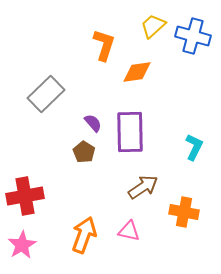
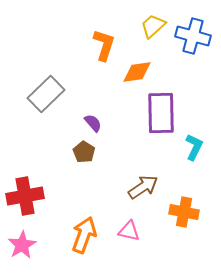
purple rectangle: moved 31 px right, 19 px up
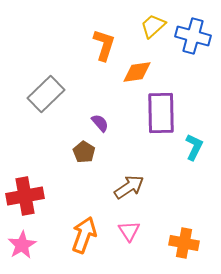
purple semicircle: moved 7 px right
brown arrow: moved 14 px left
orange cross: moved 31 px down
pink triangle: rotated 45 degrees clockwise
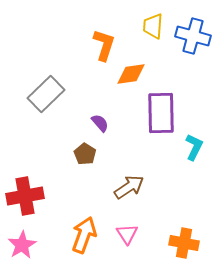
yellow trapezoid: rotated 44 degrees counterclockwise
orange diamond: moved 6 px left, 2 px down
brown pentagon: moved 1 px right, 2 px down
pink triangle: moved 2 px left, 3 px down
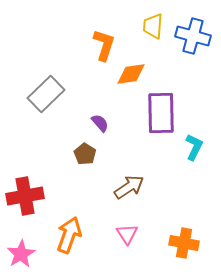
orange arrow: moved 15 px left
pink star: moved 1 px left, 9 px down
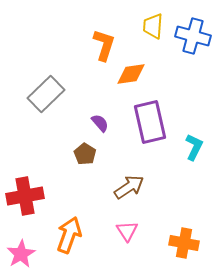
purple rectangle: moved 11 px left, 9 px down; rotated 12 degrees counterclockwise
pink triangle: moved 3 px up
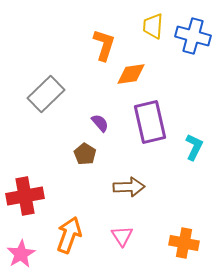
brown arrow: rotated 32 degrees clockwise
pink triangle: moved 5 px left, 5 px down
